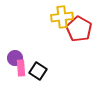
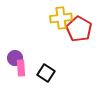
yellow cross: moved 1 px left, 1 px down
black square: moved 8 px right, 2 px down
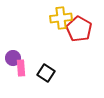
purple circle: moved 2 px left
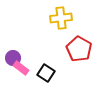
red pentagon: moved 20 px down
pink rectangle: rotated 49 degrees counterclockwise
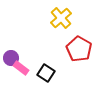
yellow cross: rotated 35 degrees counterclockwise
purple circle: moved 2 px left
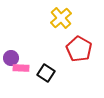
pink rectangle: rotated 35 degrees counterclockwise
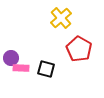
black square: moved 4 px up; rotated 18 degrees counterclockwise
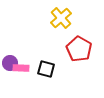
purple circle: moved 1 px left, 5 px down
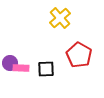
yellow cross: moved 1 px left
red pentagon: moved 6 px down
black square: rotated 18 degrees counterclockwise
